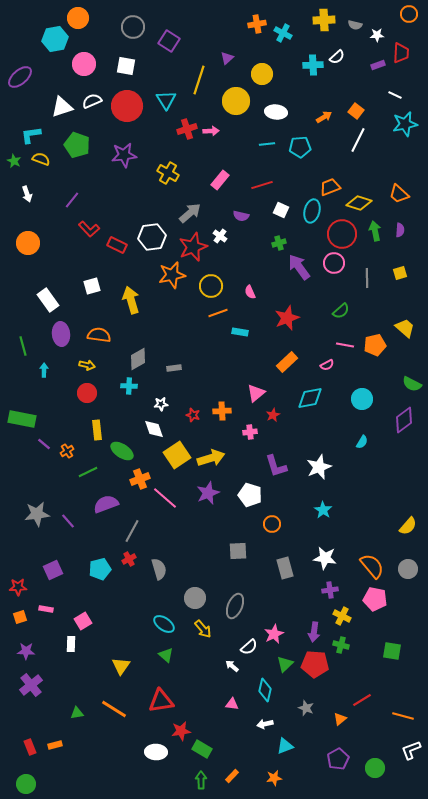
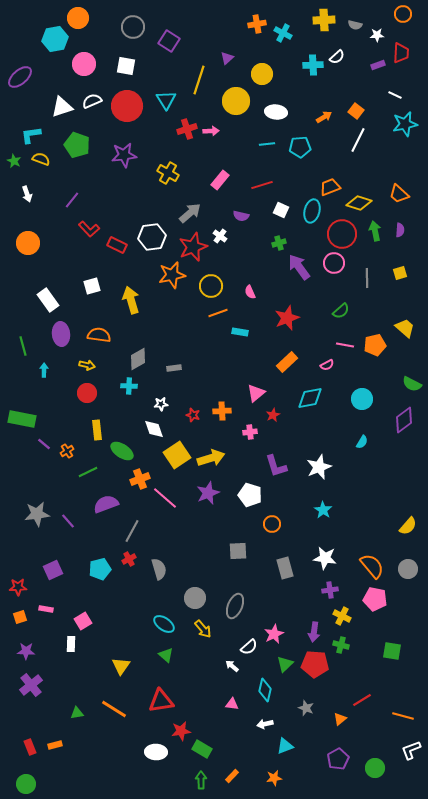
orange circle at (409, 14): moved 6 px left
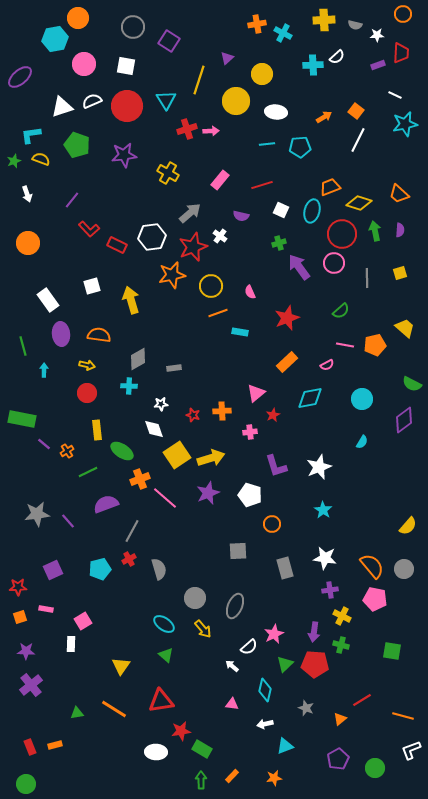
green star at (14, 161): rotated 24 degrees clockwise
gray circle at (408, 569): moved 4 px left
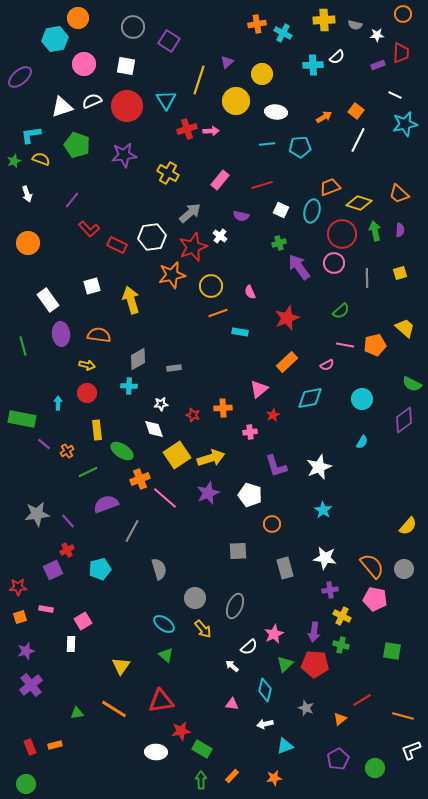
purple triangle at (227, 58): moved 4 px down
cyan arrow at (44, 370): moved 14 px right, 33 px down
pink triangle at (256, 393): moved 3 px right, 4 px up
orange cross at (222, 411): moved 1 px right, 3 px up
red cross at (129, 559): moved 62 px left, 9 px up
purple star at (26, 651): rotated 18 degrees counterclockwise
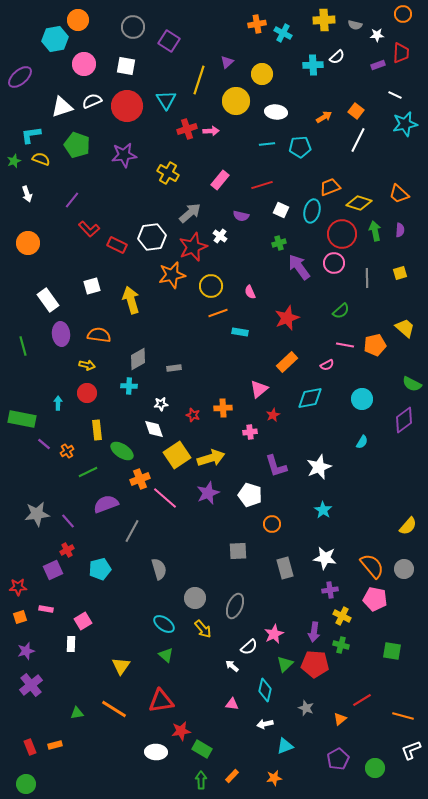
orange circle at (78, 18): moved 2 px down
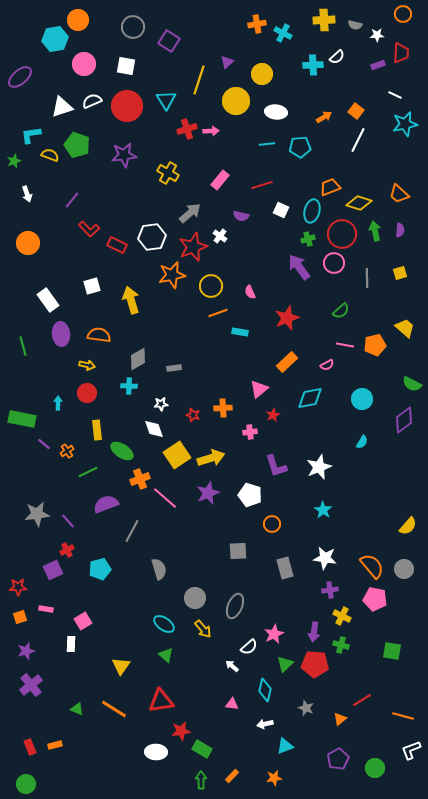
yellow semicircle at (41, 159): moved 9 px right, 4 px up
green cross at (279, 243): moved 29 px right, 4 px up
green triangle at (77, 713): moved 4 px up; rotated 32 degrees clockwise
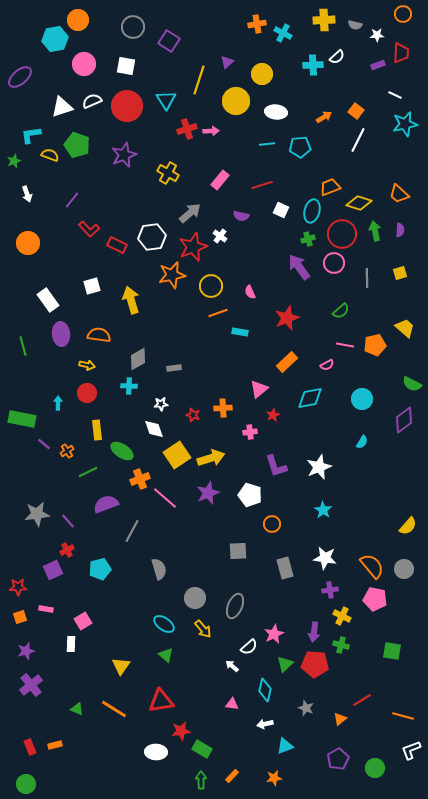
purple star at (124, 155): rotated 15 degrees counterclockwise
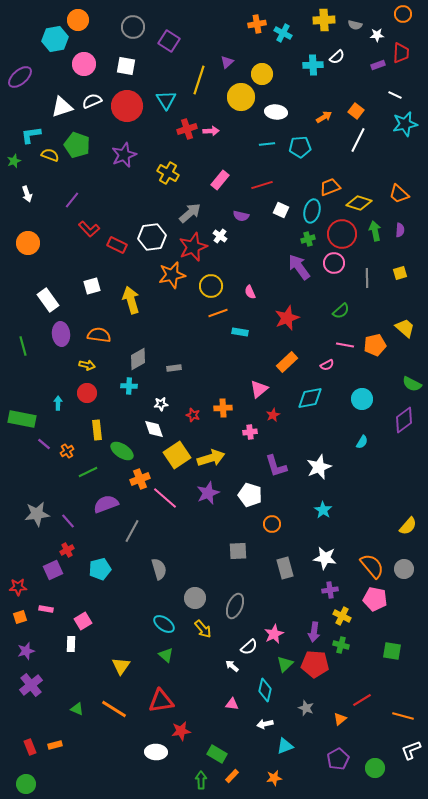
yellow circle at (236, 101): moved 5 px right, 4 px up
green rectangle at (202, 749): moved 15 px right, 5 px down
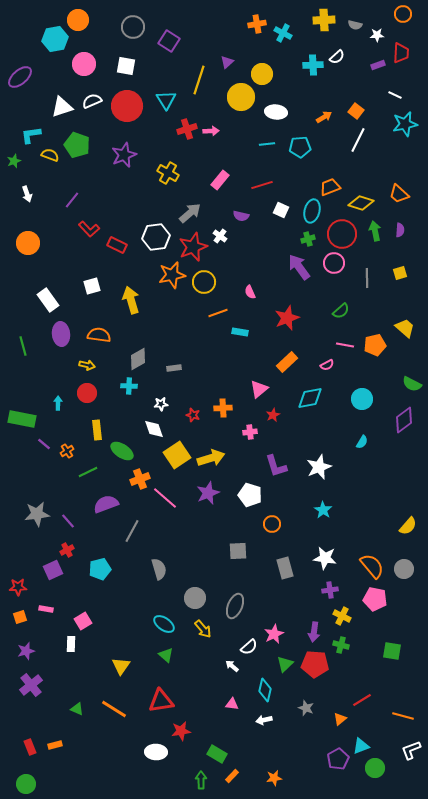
yellow diamond at (359, 203): moved 2 px right
white hexagon at (152, 237): moved 4 px right
yellow circle at (211, 286): moved 7 px left, 4 px up
white arrow at (265, 724): moved 1 px left, 4 px up
cyan triangle at (285, 746): moved 76 px right
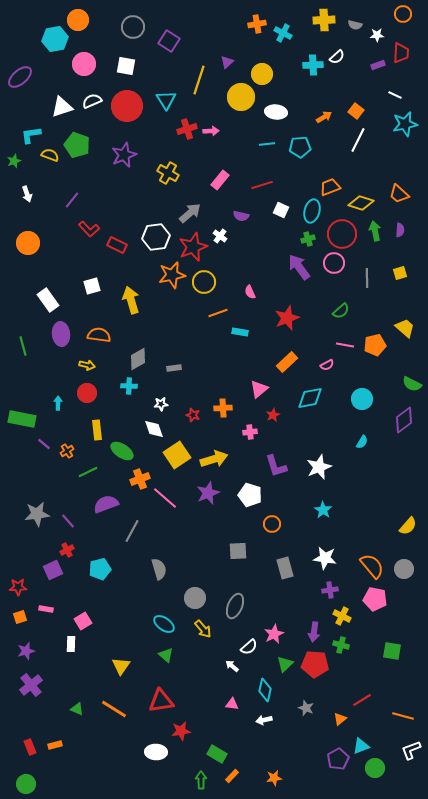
yellow arrow at (211, 458): moved 3 px right, 1 px down
